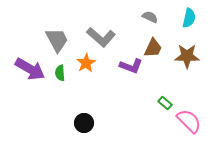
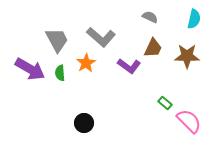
cyan semicircle: moved 5 px right, 1 px down
purple L-shape: moved 2 px left; rotated 15 degrees clockwise
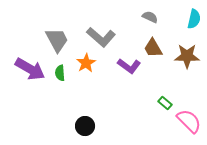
brown trapezoid: rotated 125 degrees clockwise
black circle: moved 1 px right, 3 px down
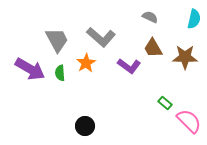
brown star: moved 2 px left, 1 px down
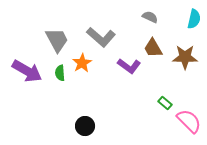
orange star: moved 4 px left
purple arrow: moved 3 px left, 2 px down
